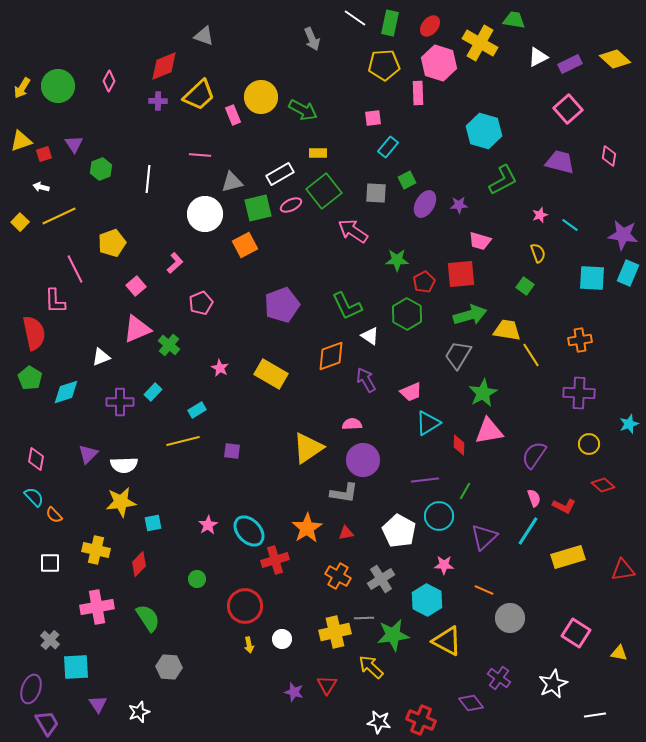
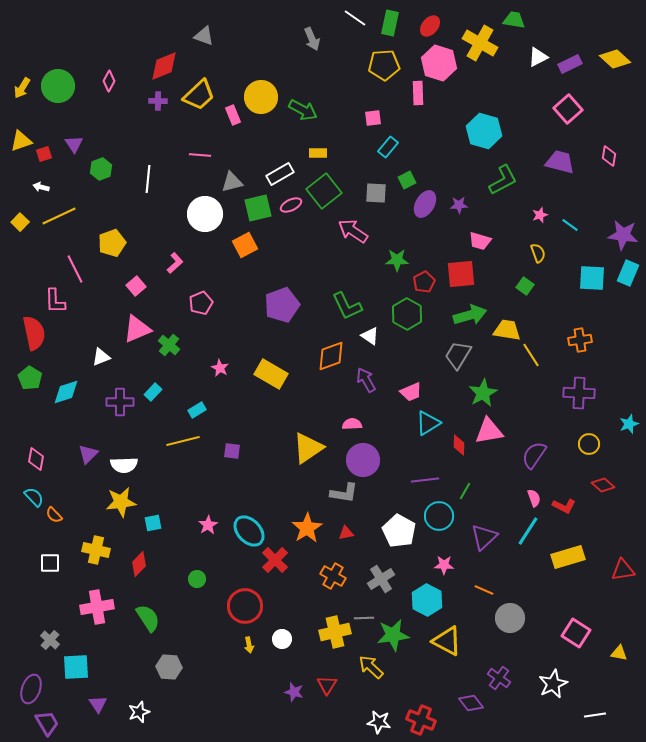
red cross at (275, 560): rotated 28 degrees counterclockwise
orange cross at (338, 576): moved 5 px left
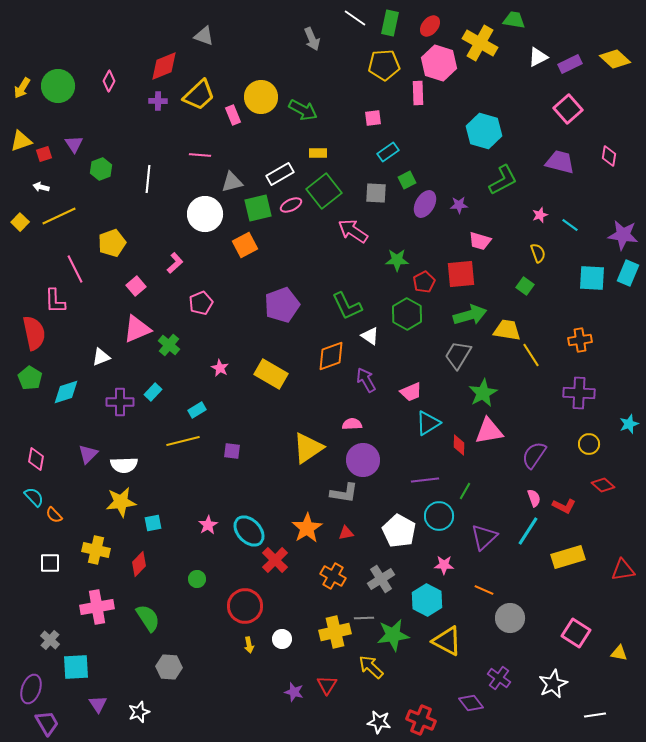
cyan rectangle at (388, 147): moved 5 px down; rotated 15 degrees clockwise
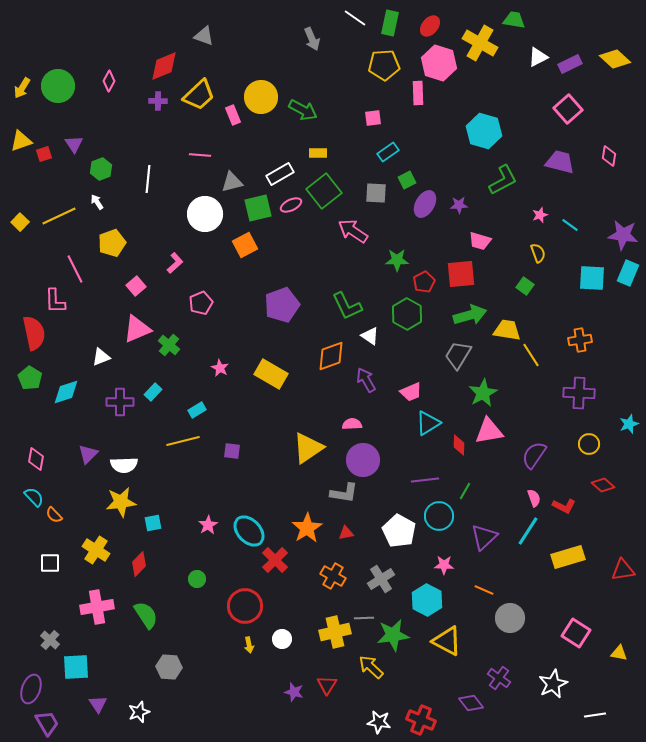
white arrow at (41, 187): moved 56 px right, 15 px down; rotated 42 degrees clockwise
yellow cross at (96, 550): rotated 20 degrees clockwise
green semicircle at (148, 618): moved 2 px left, 3 px up
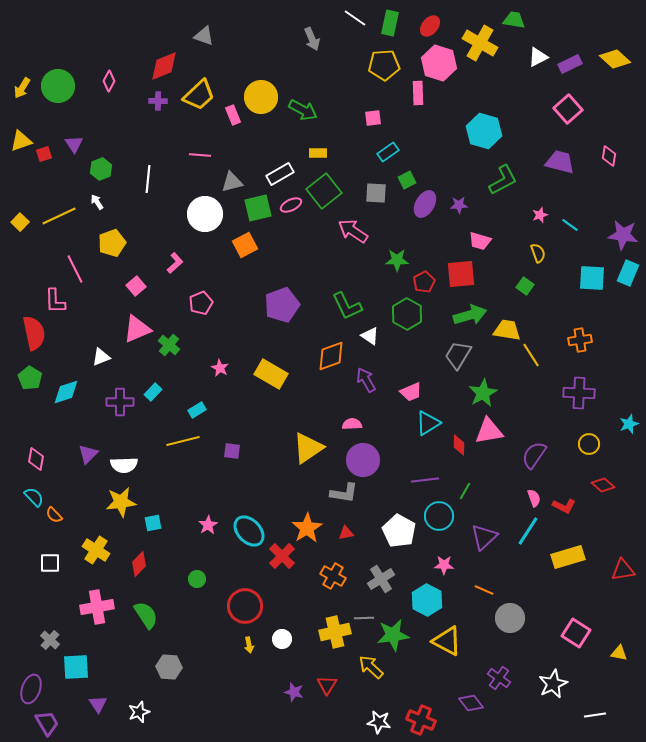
red cross at (275, 560): moved 7 px right, 4 px up
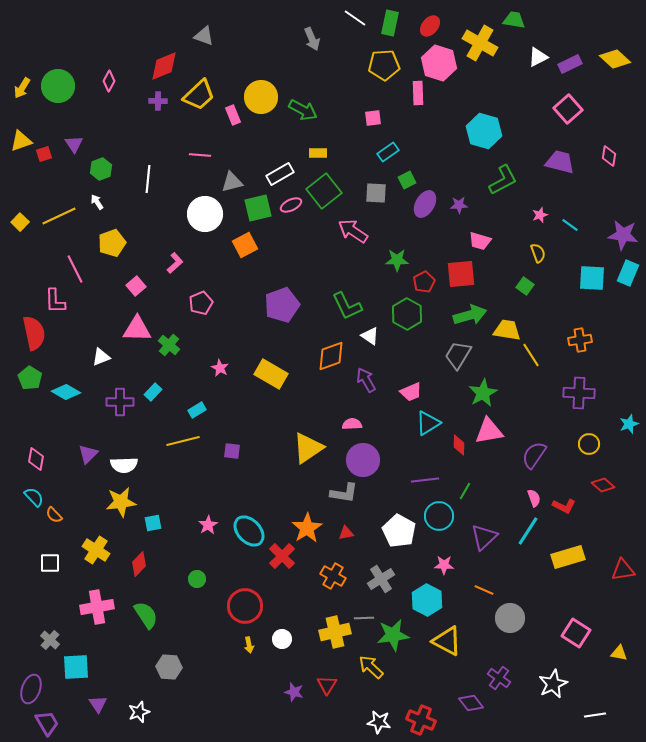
pink triangle at (137, 329): rotated 24 degrees clockwise
cyan diamond at (66, 392): rotated 48 degrees clockwise
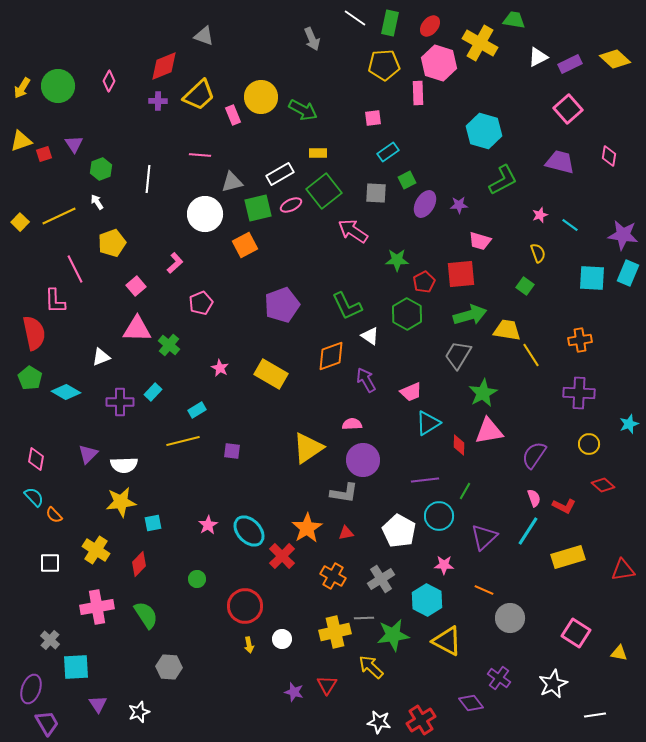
red cross at (421, 720): rotated 36 degrees clockwise
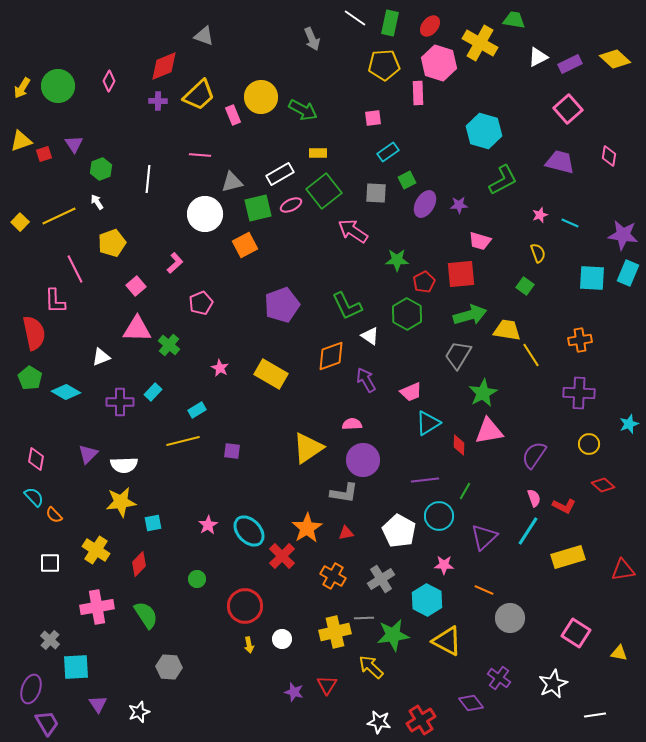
cyan line at (570, 225): moved 2 px up; rotated 12 degrees counterclockwise
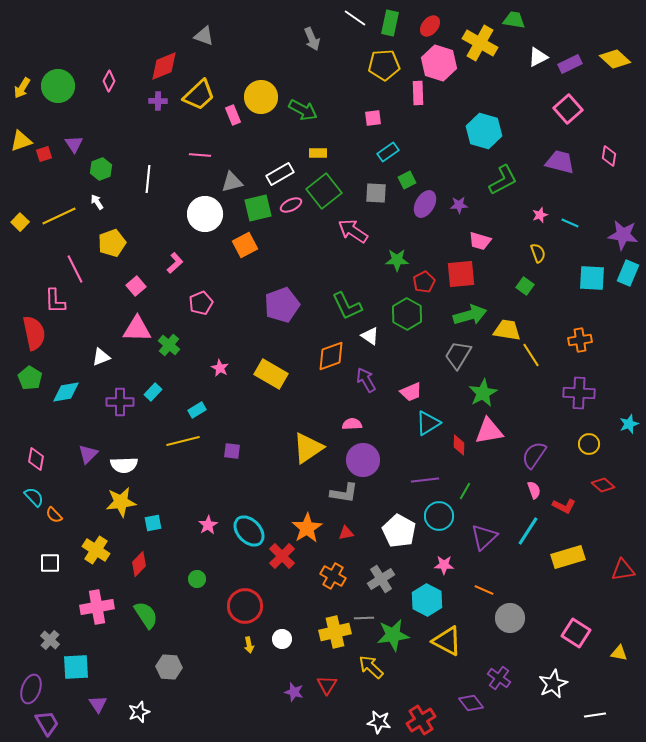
cyan diamond at (66, 392): rotated 40 degrees counterclockwise
pink semicircle at (534, 498): moved 8 px up
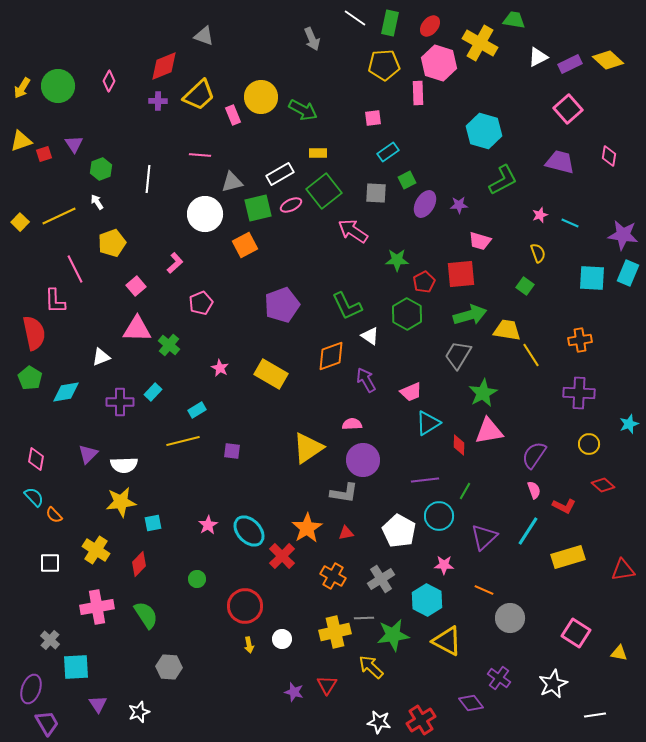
yellow diamond at (615, 59): moved 7 px left, 1 px down
